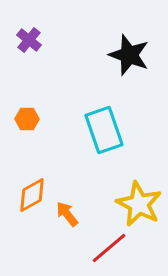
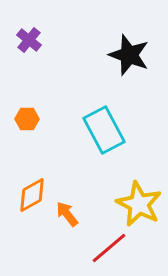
cyan rectangle: rotated 9 degrees counterclockwise
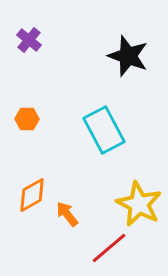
black star: moved 1 px left, 1 px down
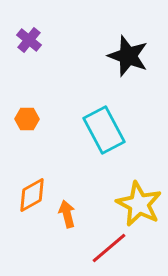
orange arrow: rotated 24 degrees clockwise
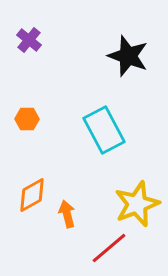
yellow star: moved 2 px left; rotated 24 degrees clockwise
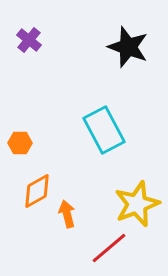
black star: moved 9 px up
orange hexagon: moved 7 px left, 24 px down
orange diamond: moved 5 px right, 4 px up
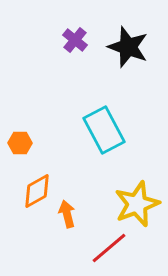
purple cross: moved 46 px right
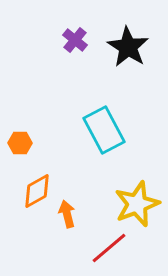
black star: rotated 12 degrees clockwise
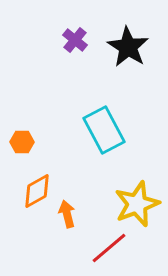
orange hexagon: moved 2 px right, 1 px up
